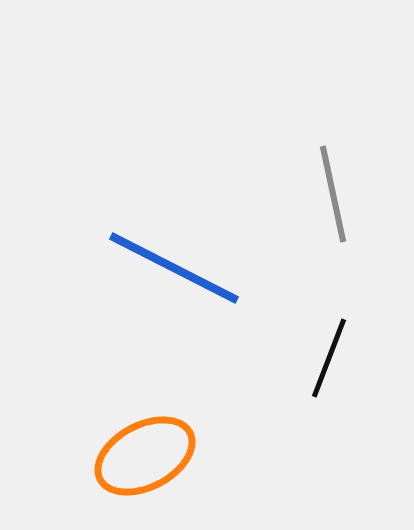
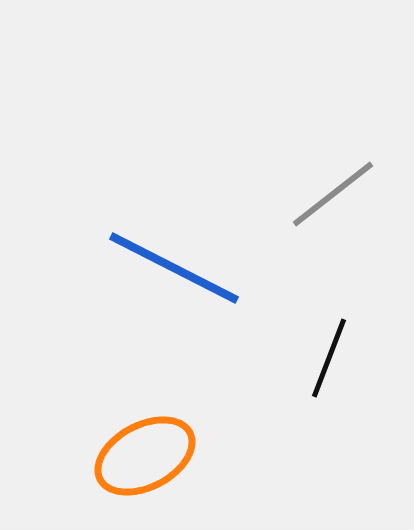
gray line: rotated 64 degrees clockwise
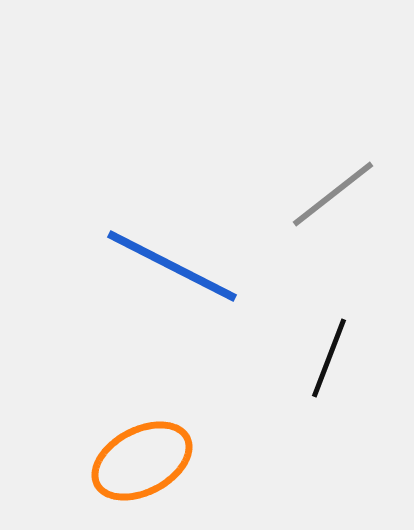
blue line: moved 2 px left, 2 px up
orange ellipse: moved 3 px left, 5 px down
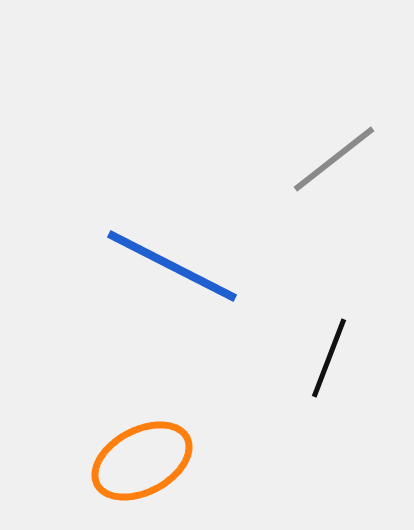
gray line: moved 1 px right, 35 px up
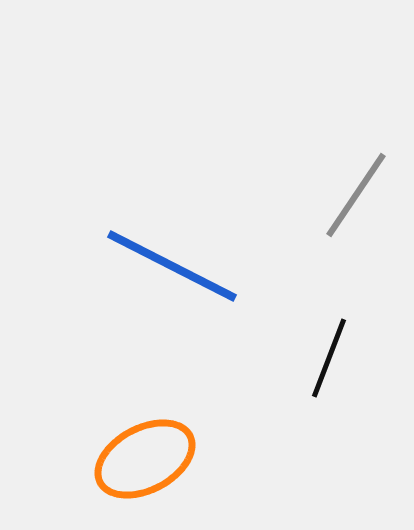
gray line: moved 22 px right, 36 px down; rotated 18 degrees counterclockwise
orange ellipse: moved 3 px right, 2 px up
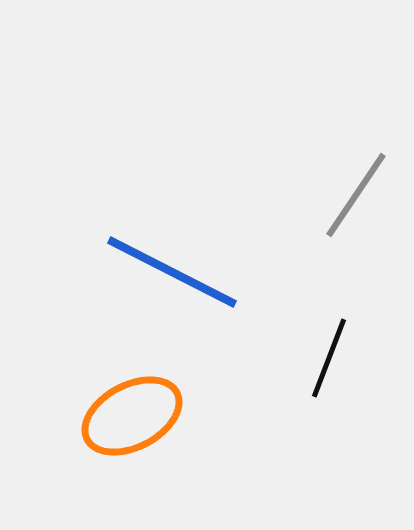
blue line: moved 6 px down
orange ellipse: moved 13 px left, 43 px up
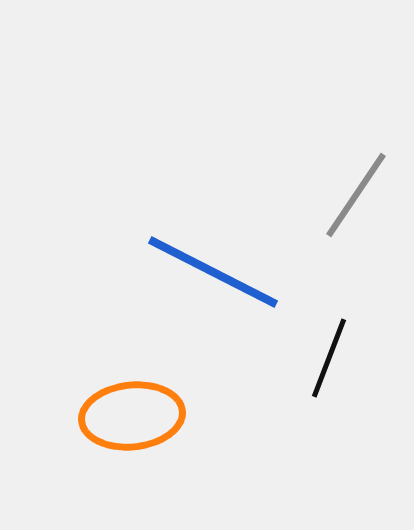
blue line: moved 41 px right
orange ellipse: rotated 22 degrees clockwise
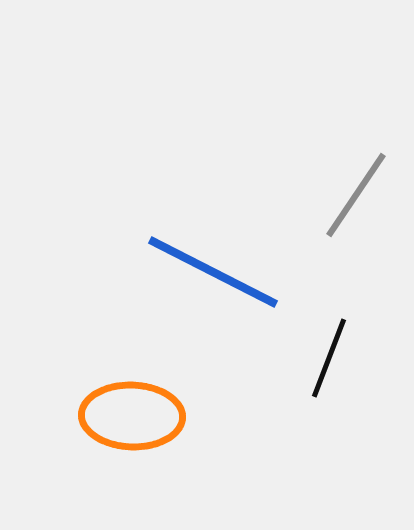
orange ellipse: rotated 8 degrees clockwise
